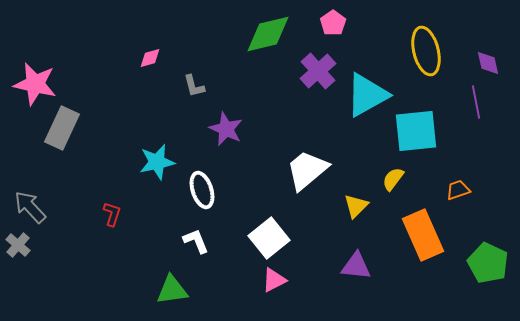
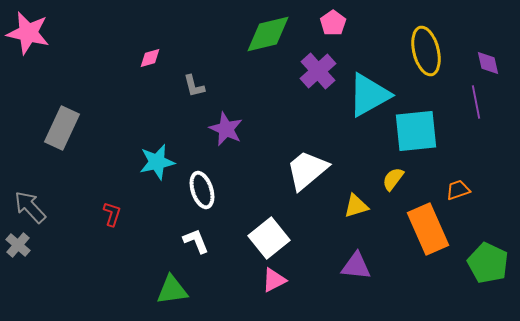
pink star: moved 7 px left, 51 px up
cyan triangle: moved 2 px right
yellow triangle: rotated 28 degrees clockwise
orange rectangle: moved 5 px right, 6 px up
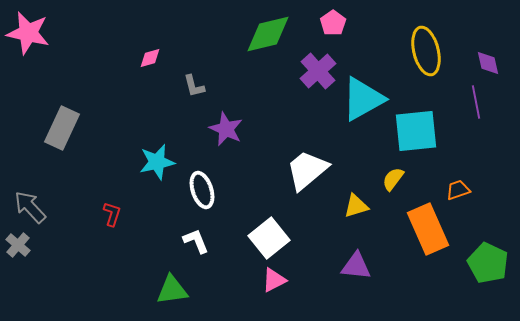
cyan triangle: moved 6 px left, 4 px down
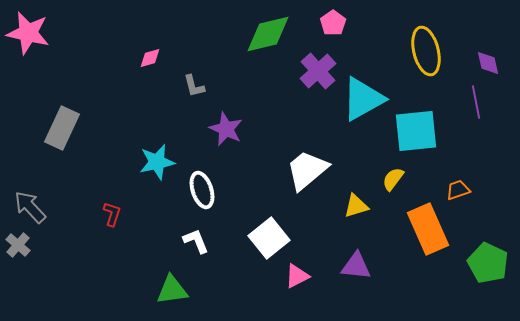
pink triangle: moved 23 px right, 4 px up
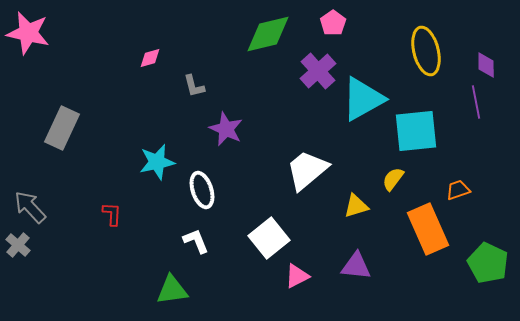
purple diamond: moved 2 px left, 2 px down; rotated 12 degrees clockwise
red L-shape: rotated 15 degrees counterclockwise
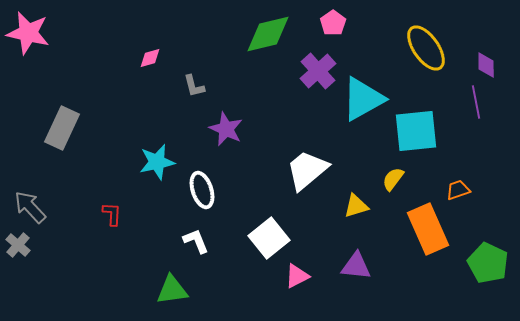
yellow ellipse: moved 3 px up; rotated 21 degrees counterclockwise
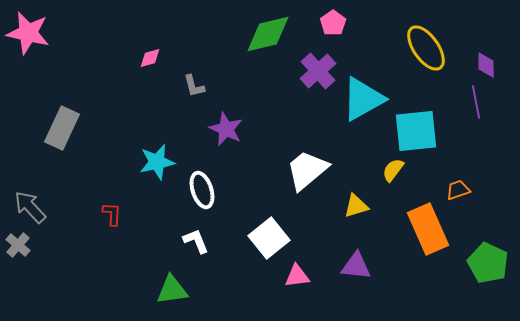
yellow semicircle: moved 9 px up
pink triangle: rotated 20 degrees clockwise
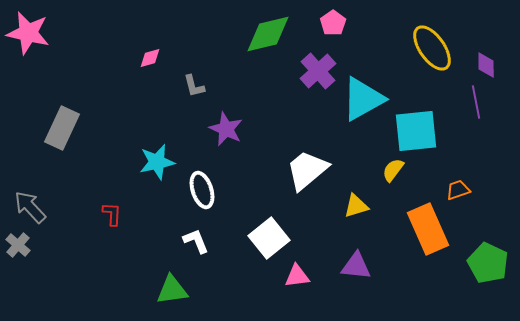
yellow ellipse: moved 6 px right
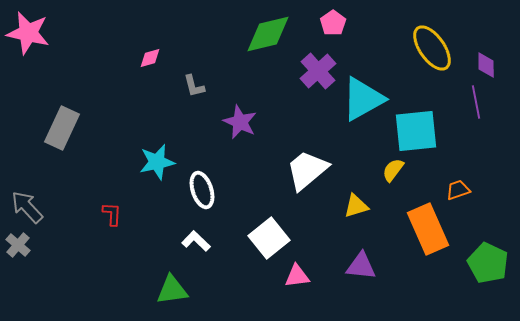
purple star: moved 14 px right, 7 px up
gray arrow: moved 3 px left
white L-shape: rotated 24 degrees counterclockwise
purple triangle: moved 5 px right
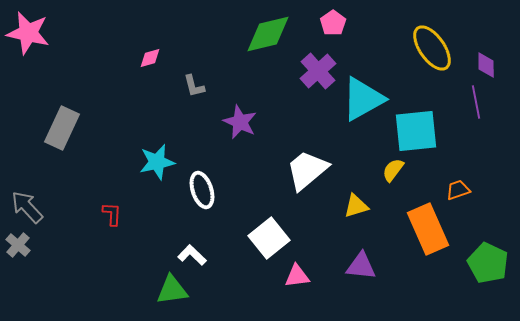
white L-shape: moved 4 px left, 14 px down
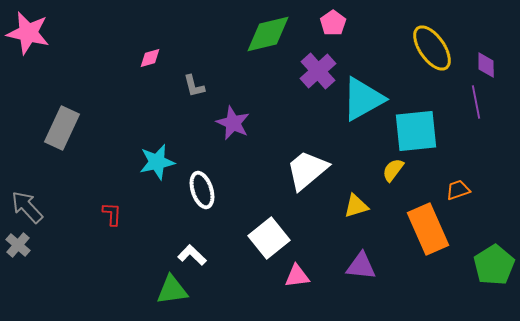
purple star: moved 7 px left, 1 px down
green pentagon: moved 6 px right, 2 px down; rotated 15 degrees clockwise
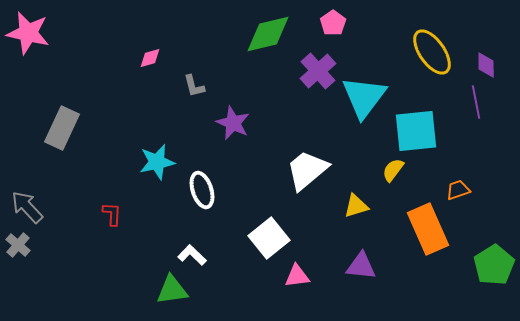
yellow ellipse: moved 4 px down
cyan triangle: moved 1 px right, 2 px up; rotated 24 degrees counterclockwise
